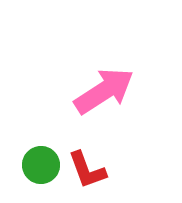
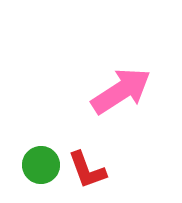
pink arrow: moved 17 px right
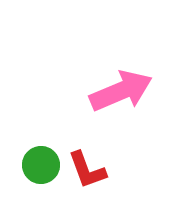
pink arrow: rotated 10 degrees clockwise
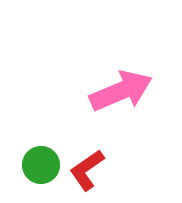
red L-shape: rotated 75 degrees clockwise
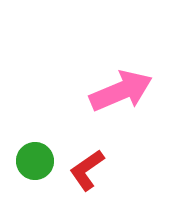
green circle: moved 6 px left, 4 px up
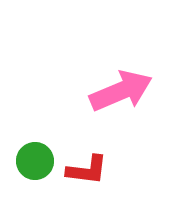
red L-shape: rotated 138 degrees counterclockwise
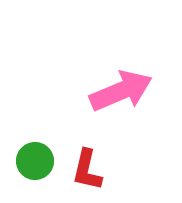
red L-shape: rotated 96 degrees clockwise
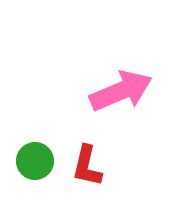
red L-shape: moved 4 px up
